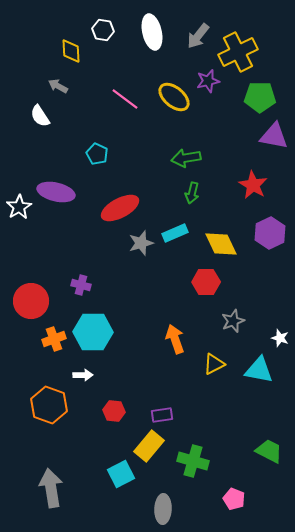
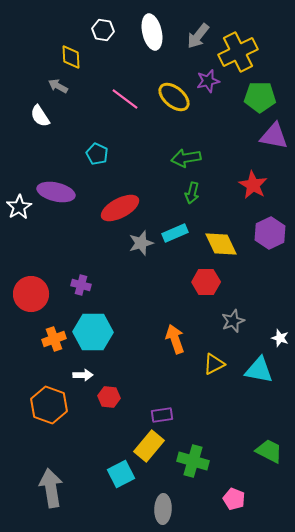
yellow diamond at (71, 51): moved 6 px down
red circle at (31, 301): moved 7 px up
red hexagon at (114, 411): moved 5 px left, 14 px up
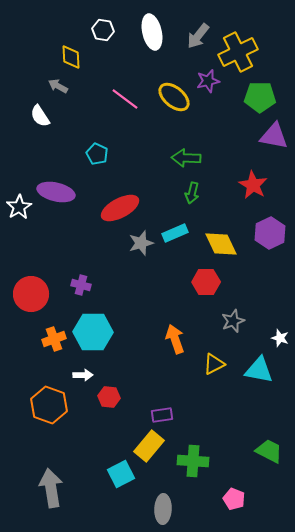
green arrow at (186, 158): rotated 12 degrees clockwise
green cross at (193, 461): rotated 12 degrees counterclockwise
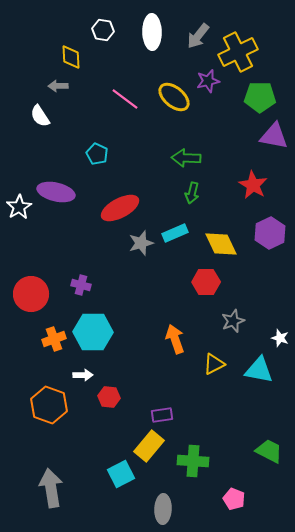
white ellipse at (152, 32): rotated 12 degrees clockwise
gray arrow at (58, 86): rotated 30 degrees counterclockwise
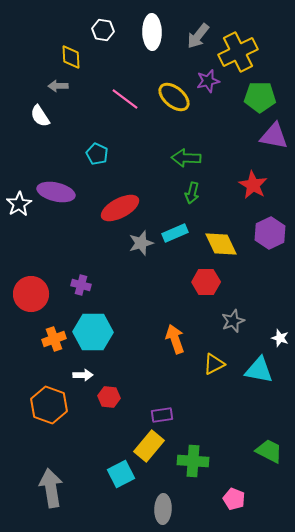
white star at (19, 207): moved 3 px up
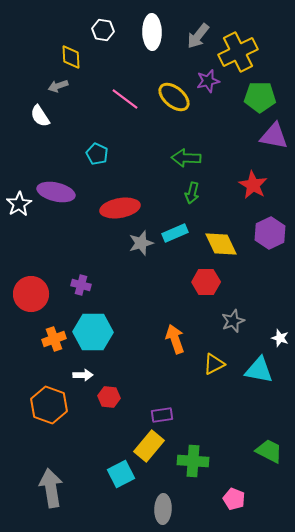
gray arrow at (58, 86): rotated 18 degrees counterclockwise
red ellipse at (120, 208): rotated 18 degrees clockwise
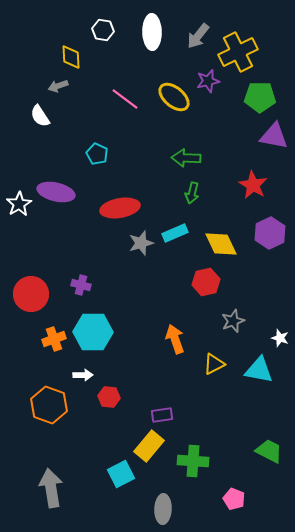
red hexagon at (206, 282): rotated 12 degrees counterclockwise
